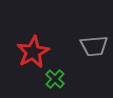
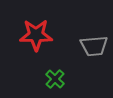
red star: moved 3 px right, 17 px up; rotated 28 degrees clockwise
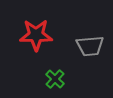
gray trapezoid: moved 4 px left
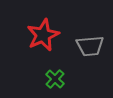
red star: moved 7 px right; rotated 24 degrees counterclockwise
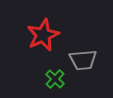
gray trapezoid: moved 7 px left, 14 px down
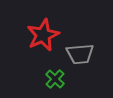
gray trapezoid: moved 3 px left, 6 px up
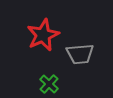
green cross: moved 6 px left, 5 px down
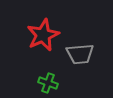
green cross: moved 1 px left, 1 px up; rotated 24 degrees counterclockwise
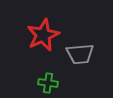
green cross: rotated 12 degrees counterclockwise
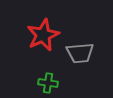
gray trapezoid: moved 1 px up
